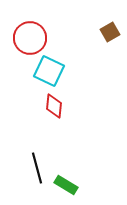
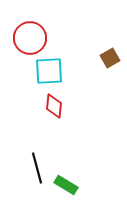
brown square: moved 26 px down
cyan square: rotated 28 degrees counterclockwise
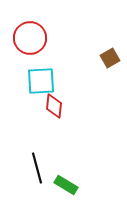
cyan square: moved 8 px left, 10 px down
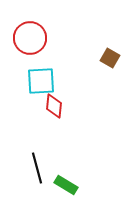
brown square: rotated 30 degrees counterclockwise
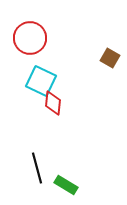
cyan square: rotated 28 degrees clockwise
red diamond: moved 1 px left, 3 px up
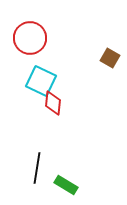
black line: rotated 24 degrees clockwise
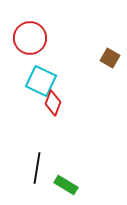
red diamond: rotated 15 degrees clockwise
